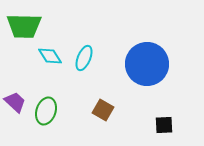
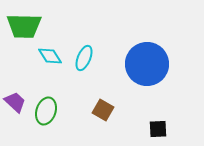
black square: moved 6 px left, 4 px down
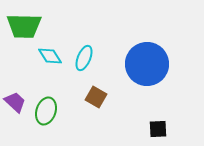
brown square: moved 7 px left, 13 px up
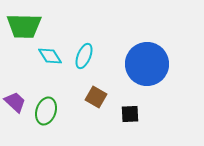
cyan ellipse: moved 2 px up
black square: moved 28 px left, 15 px up
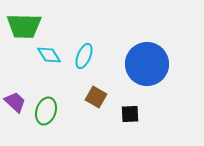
cyan diamond: moved 1 px left, 1 px up
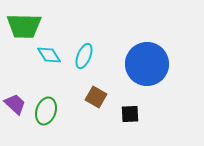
purple trapezoid: moved 2 px down
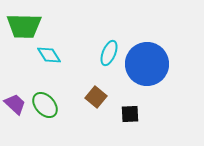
cyan ellipse: moved 25 px right, 3 px up
brown square: rotated 10 degrees clockwise
green ellipse: moved 1 px left, 6 px up; rotated 60 degrees counterclockwise
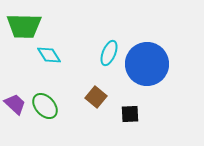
green ellipse: moved 1 px down
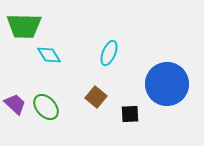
blue circle: moved 20 px right, 20 px down
green ellipse: moved 1 px right, 1 px down
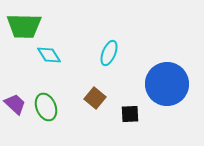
brown square: moved 1 px left, 1 px down
green ellipse: rotated 20 degrees clockwise
